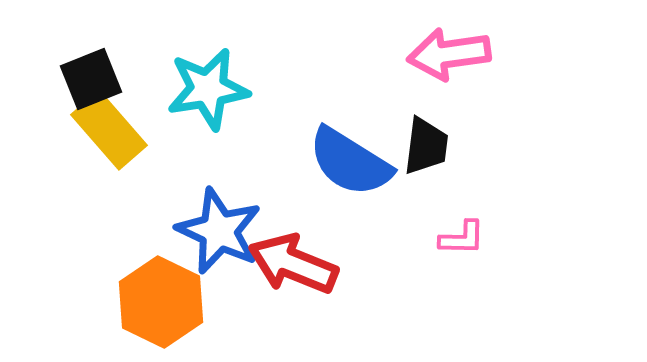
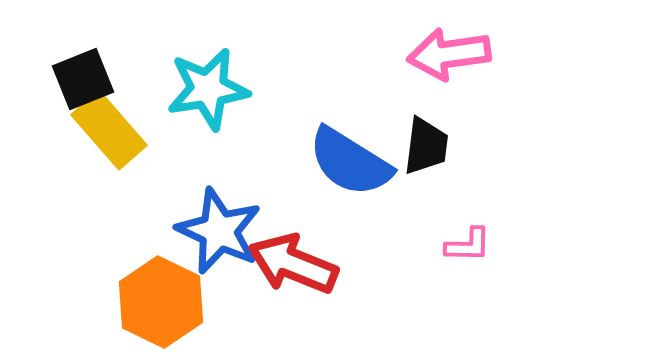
black square: moved 8 px left
pink L-shape: moved 6 px right, 7 px down
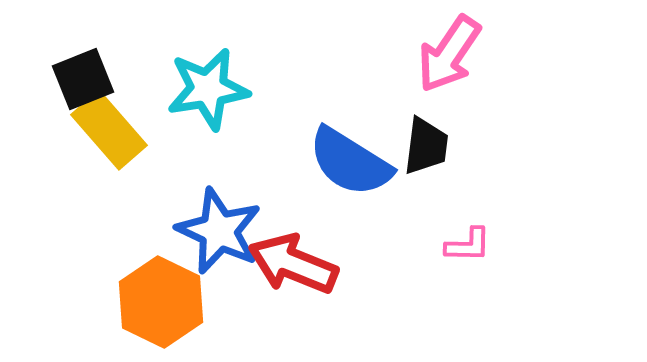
pink arrow: rotated 48 degrees counterclockwise
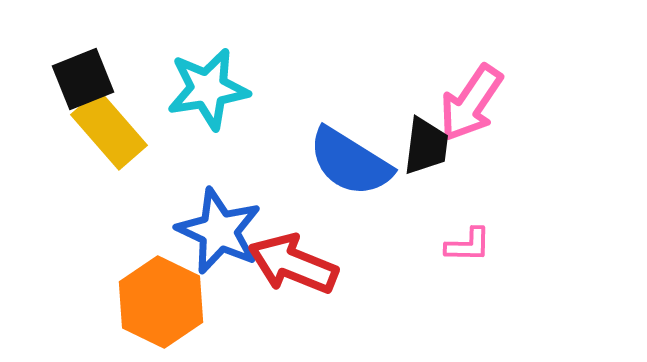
pink arrow: moved 22 px right, 49 px down
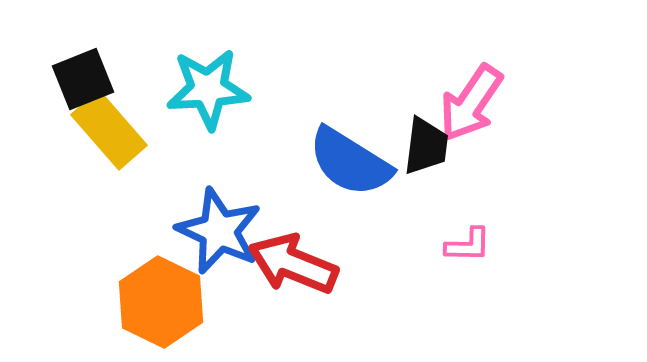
cyan star: rotated 6 degrees clockwise
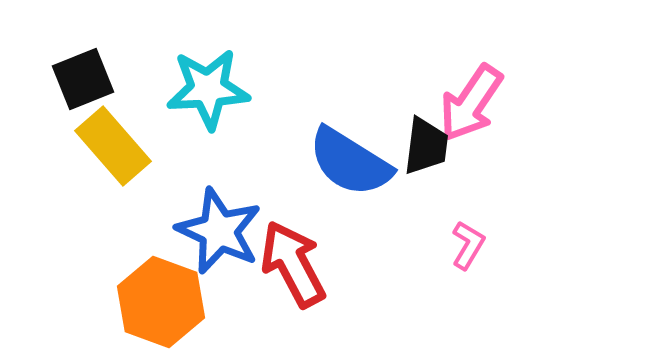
yellow rectangle: moved 4 px right, 16 px down
pink L-shape: rotated 60 degrees counterclockwise
red arrow: rotated 40 degrees clockwise
orange hexagon: rotated 6 degrees counterclockwise
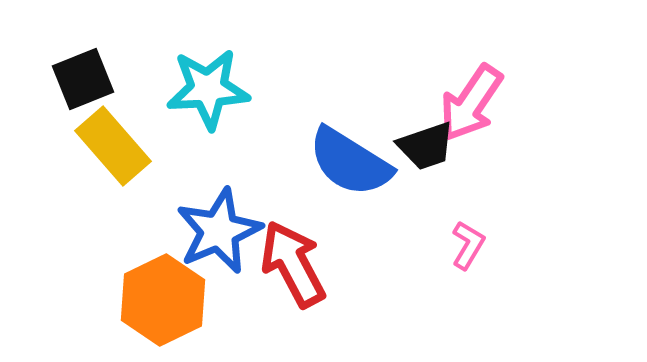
black trapezoid: rotated 64 degrees clockwise
blue star: rotated 24 degrees clockwise
orange hexagon: moved 2 px right, 2 px up; rotated 14 degrees clockwise
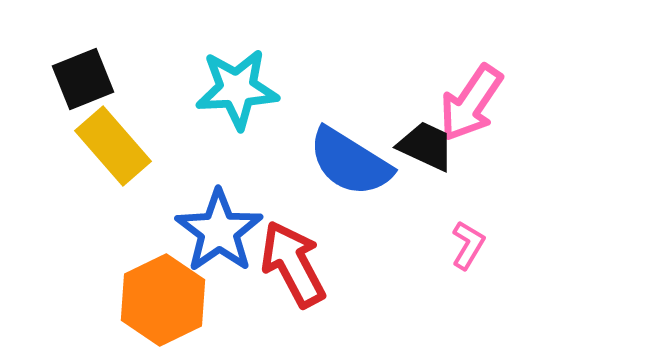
cyan star: moved 29 px right
black trapezoid: rotated 136 degrees counterclockwise
blue star: rotated 12 degrees counterclockwise
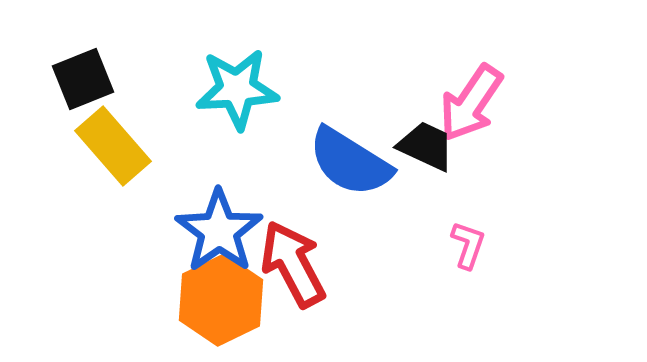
pink L-shape: rotated 12 degrees counterclockwise
orange hexagon: moved 58 px right
